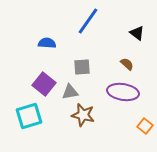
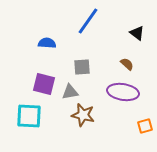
purple square: rotated 25 degrees counterclockwise
cyan square: rotated 20 degrees clockwise
orange square: rotated 35 degrees clockwise
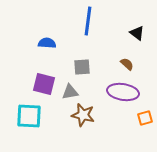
blue line: rotated 28 degrees counterclockwise
orange square: moved 8 px up
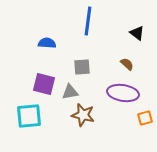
purple ellipse: moved 1 px down
cyan square: rotated 8 degrees counterclockwise
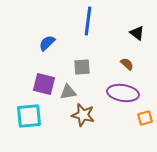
blue semicircle: rotated 48 degrees counterclockwise
gray triangle: moved 2 px left
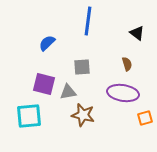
brown semicircle: rotated 32 degrees clockwise
